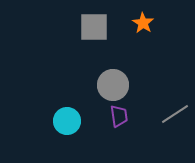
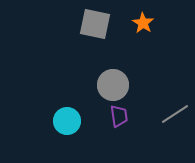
gray square: moved 1 px right, 3 px up; rotated 12 degrees clockwise
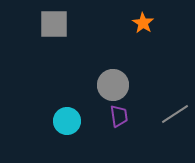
gray square: moved 41 px left; rotated 12 degrees counterclockwise
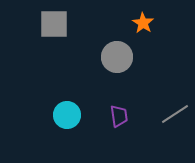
gray circle: moved 4 px right, 28 px up
cyan circle: moved 6 px up
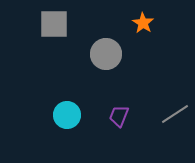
gray circle: moved 11 px left, 3 px up
purple trapezoid: rotated 150 degrees counterclockwise
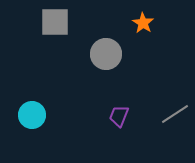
gray square: moved 1 px right, 2 px up
cyan circle: moved 35 px left
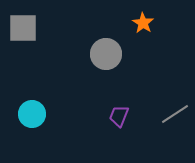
gray square: moved 32 px left, 6 px down
cyan circle: moved 1 px up
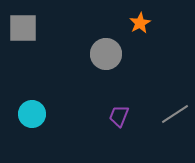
orange star: moved 3 px left; rotated 10 degrees clockwise
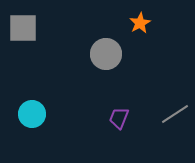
purple trapezoid: moved 2 px down
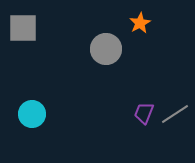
gray circle: moved 5 px up
purple trapezoid: moved 25 px right, 5 px up
